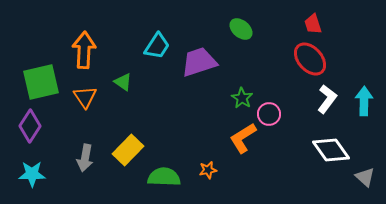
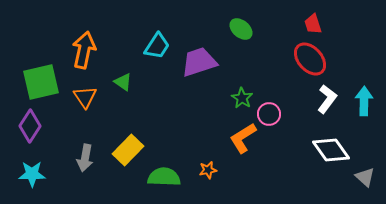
orange arrow: rotated 9 degrees clockwise
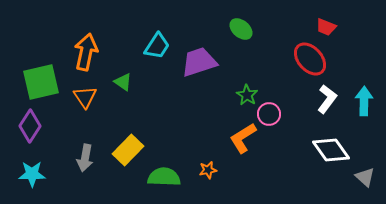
red trapezoid: moved 13 px right, 3 px down; rotated 50 degrees counterclockwise
orange arrow: moved 2 px right, 2 px down
green star: moved 5 px right, 3 px up
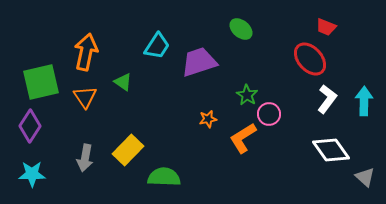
orange star: moved 51 px up
